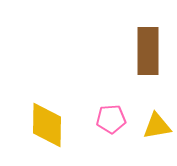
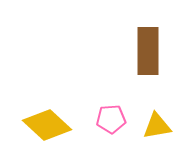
yellow diamond: rotated 48 degrees counterclockwise
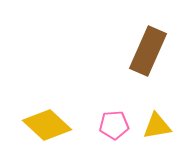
brown rectangle: rotated 24 degrees clockwise
pink pentagon: moved 3 px right, 6 px down
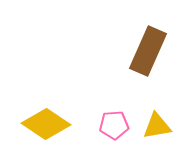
yellow diamond: moved 1 px left, 1 px up; rotated 9 degrees counterclockwise
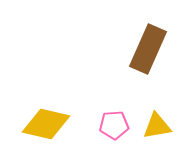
brown rectangle: moved 2 px up
yellow diamond: rotated 21 degrees counterclockwise
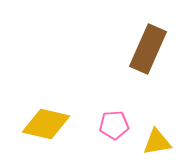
yellow triangle: moved 16 px down
